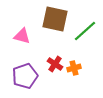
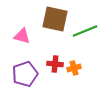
green line: rotated 20 degrees clockwise
red cross: rotated 28 degrees counterclockwise
purple pentagon: moved 2 px up
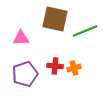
pink triangle: moved 1 px left, 2 px down; rotated 18 degrees counterclockwise
red cross: moved 2 px down
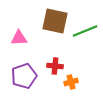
brown square: moved 2 px down
pink triangle: moved 2 px left
orange cross: moved 3 px left, 14 px down
purple pentagon: moved 1 px left, 2 px down
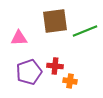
brown square: rotated 20 degrees counterclockwise
purple pentagon: moved 5 px right, 4 px up
orange cross: moved 1 px left, 1 px up; rotated 24 degrees clockwise
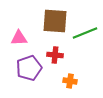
brown square: rotated 12 degrees clockwise
green line: moved 2 px down
red cross: moved 11 px up
purple pentagon: moved 4 px up
